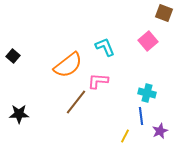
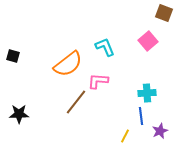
black square: rotated 24 degrees counterclockwise
orange semicircle: moved 1 px up
cyan cross: rotated 18 degrees counterclockwise
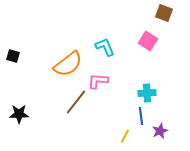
pink square: rotated 18 degrees counterclockwise
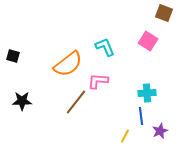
black star: moved 3 px right, 13 px up
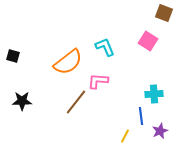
orange semicircle: moved 2 px up
cyan cross: moved 7 px right, 1 px down
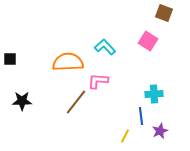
cyan L-shape: rotated 20 degrees counterclockwise
black square: moved 3 px left, 3 px down; rotated 16 degrees counterclockwise
orange semicircle: rotated 144 degrees counterclockwise
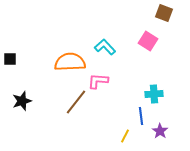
orange semicircle: moved 2 px right
black star: rotated 18 degrees counterclockwise
purple star: rotated 14 degrees counterclockwise
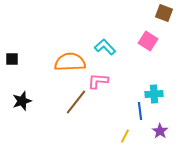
black square: moved 2 px right
blue line: moved 1 px left, 5 px up
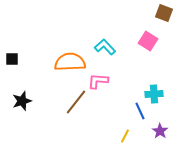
blue line: rotated 18 degrees counterclockwise
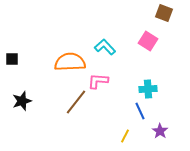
cyan cross: moved 6 px left, 5 px up
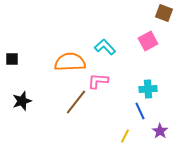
pink square: rotated 30 degrees clockwise
